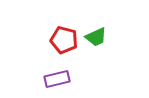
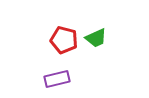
green trapezoid: moved 1 px down
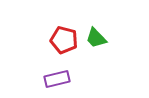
green trapezoid: rotated 70 degrees clockwise
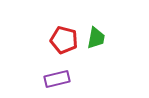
green trapezoid: rotated 125 degrees counterclockwise
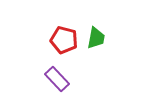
purple rectangle: rotated 60 degrees clockwise
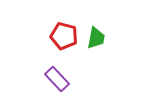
red pentagon: moved 4 px up
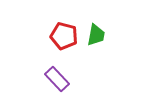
green trapezoid: moved 3 px up
